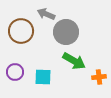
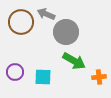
brown circle: moved 9 px up
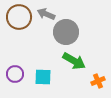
brown circle: moved 2 px left, 5 px up
purple circle: moved 2 px down
orange cross: moved 1 px left, 4 px down; rotated 16 degrees counterclockwise
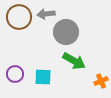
gray arrow: rotated 30 degrees counterclockwise
orange cross: moved 3 px right
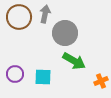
gray arrow: moved 1 px left; rotated 108 degrees clockwise
gray circle: moved 1 px left, 1 px down
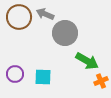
gray arrow: rotated 78 degrees counterclockwise
green arrow: moved 13 px right
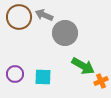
gray arrow: moved 1 px left, 1 px down
green arrow: moved 4 px left, 5 px down
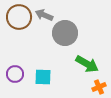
green arrow: moved 4 px right, 2 px up
orange cross: moved 2 px left, 6 px down
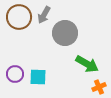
gray arrow: rotated 84 degrees counterclockwise
cyan square: moved 5 px left
